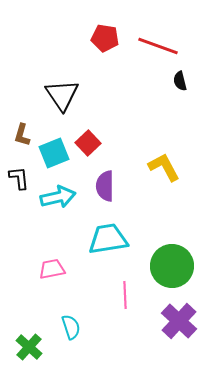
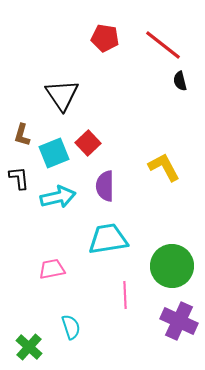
red line: moved 5 px right, 1 px up; rotated 18 degrees clockwise
purple cross: rotated 18 degrees counterclockwise
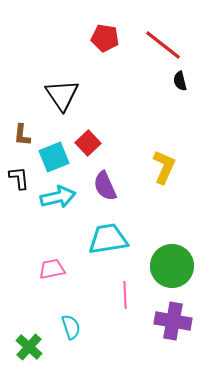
brown L-shape: rotated 10 degrees counterclockwise
cyan square: moved 4 px down
yellow L-shape: rotated 52 degrees clockwise
purple semicircle: rotated 24 degrees counterclockwise
purple cross: moved 6 px left; rotated 15 degrees counterclockwise
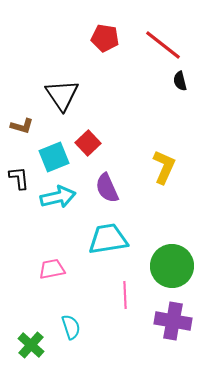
brown L-shape: moved 9 px up; rotated 80 degrees counterclockwise
purple semicircle: moved 2 px right, 2 px down
green cross: moved 2 px right, 2 px up
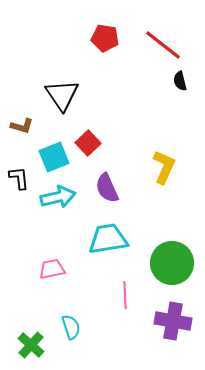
green circle: moved 3 px up
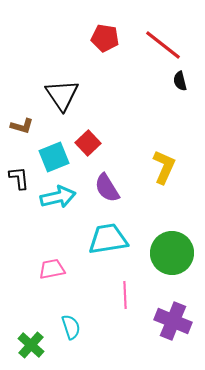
purple semicircle: rotated 8 degrees counterclockwise
green circle: moved 10 px up
purple cross: rotated 12 degrees clockwise
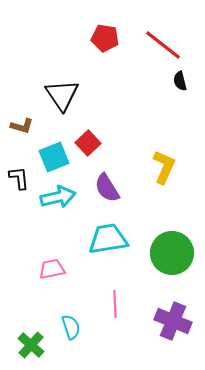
pink line: moved 10 px left, 9 px down
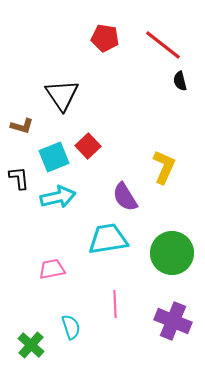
red square: moved 3 px down
purple semicircle: moved 18 px right, 9 px down
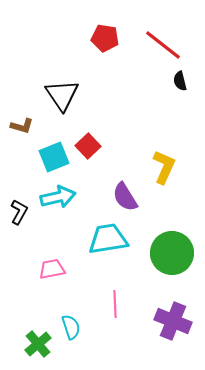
black L-shape: moved 34 px down; rotated 35 degrees clockwise
green cross: moved 7 px right, 1 px up; rotated 8 degrees clockwise
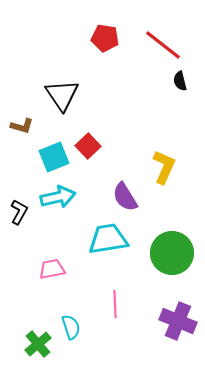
purple cross: moved 5 px right
